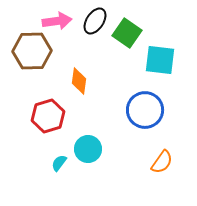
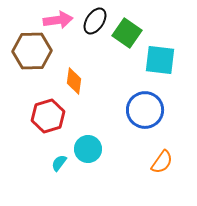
pink arrow: moved 1 px right, 1 px up
orange diamond: moved 5 px left
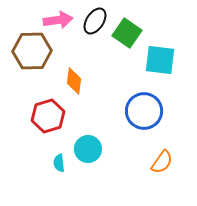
blue circle: moved 1 px left, 1 px down
cyan semicircle: rotated 42 degrees counterclockwise
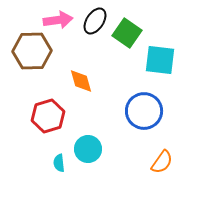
orange diamond: moved 7 px right; rotated 24 degrees counterclockwise
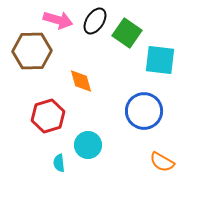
pink arrow: rotated 24 degrees clockwise
cyan circle: moved 4 px up
orange semicircle: rotated 85 degrees clockwise
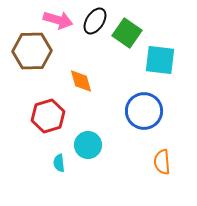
orange semicircle: rotated 55 degrees clockwise
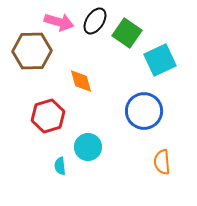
pink arrow: moved 1 px right, 2 px down
cyan square: rotated 32 degrees counterclockwise
cyan circle: moved 2 px down
cyan semicircle: moved 1 px right, 3 px down
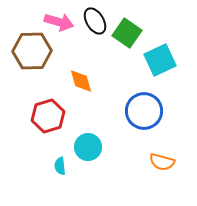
black ellipse: rotated 64 degrees counterclockwise
orange semicircle: rotated 70 degrees counterclockwise
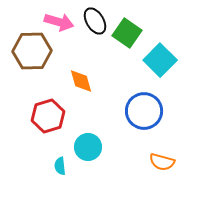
cyan square: rotated 20 degrees counterclockwise
